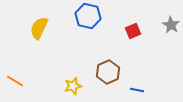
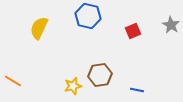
brown hexagon: moved 8 px left, 3 px down; rotated 15 degrees clockwise
orange line: moved 2 px left
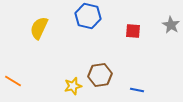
red square: rotated 28 degrees clockwise
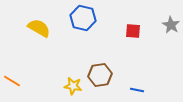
blue hexagon: moved 5 px left, 2 px down
yellow semicircle: rotated 95 degrees clockwise
orange line: moved 1 px left
yellow star: rotated 24 degrees clockwise
